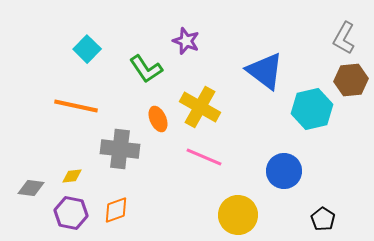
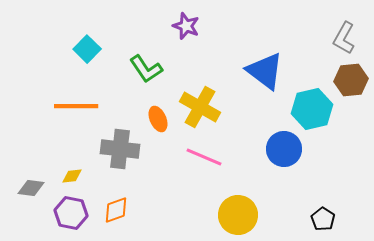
purple star: moved 15 px up
orange line: rotated 12 degrees counterclockwise
blue circle: moved 22 px up
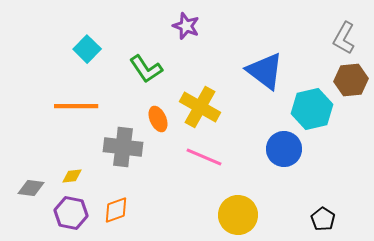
gray cross: moved 3 px right, 2 px up
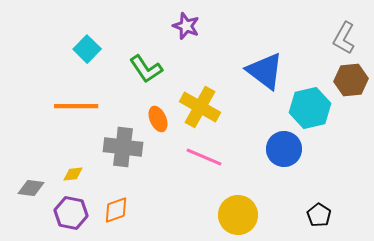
cyan hexagon: moved 2 px left, 1 px up
yellow diamond: moved 1 px right, 2 px up
black pentagon: moved 4 px left, 4 px up
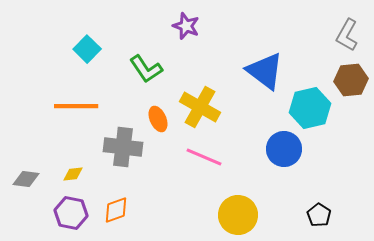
gray L-shape: moved 3 px right, 3 px up
gray diamond: moved 5 px left, 9 px up
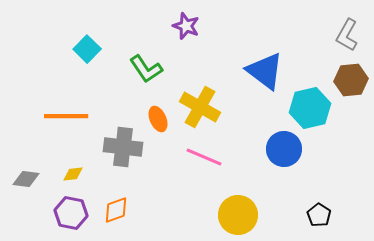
orange line: moved 10 px left, 10 px down
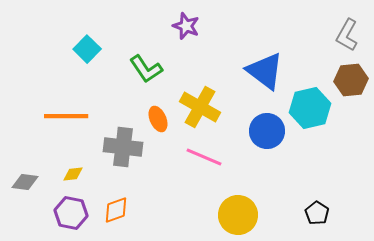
blue circle: moved 17 px left, 18 px up
gray diamond: moved 1 px left, 3 px down
black pentagon: moved 2 px left, 2 px up
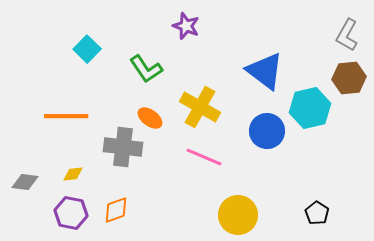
brown hexagon: moved 2 px left, 2 px up
orange ellipse: moved 8 px left, 1 px up; rotated 30 degrees counterclockwise
